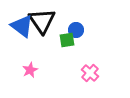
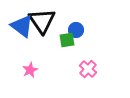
pink cross: moved 2 px left, 4 px up
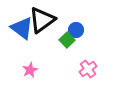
black triangle: moved 1 px up; rotated 28 degrees clockwise
blue triangle: moved 2 px down
green square: rotated 35 degrees counterclockwise
pink cross: rotated 12 degrees clockwise
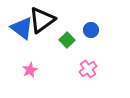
blue circle: moved 15 px right
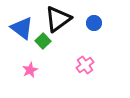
black triangle: moved 16 px right, 1 px up
blue circle: moved 3 px right, 7 px up
green square: moved 24 px left, 1 px down
pink cross: moved 3 px left, 4 px up
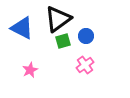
blue circle: moved 8 px left, 13 px down
blue triangle: rotated 10 degrees counterclockwise
green square: moved 20 px right; rotated 28 degrees clockwise
